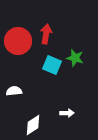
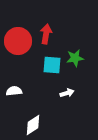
green star: rotated 24 degrees counterclockwise
cyan square: rotated 18 degrees counterclockwise
white arrow: moved 20 px up; rotated 16 degrees counterclockwise
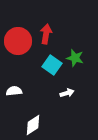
green star: rotated 24 degrees clockwise
cyan square: rotated 30 degrees clockwise
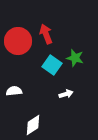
red arrow: rotated 30 degrees counterclockwise
white arrow: moved 1 px left, 1 px down
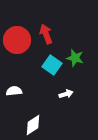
red circle: moved 1 px left, 1 px up
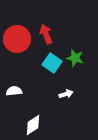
red circle: moved 1 px up
cyan square: moved 2 px up
